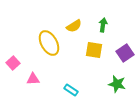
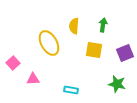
yellow semicircle: rotated 126 degrees clockwise
purple square: rotated 12 degrees clockwise
cyan rectangle: rotated 24 degrees counterclockwise
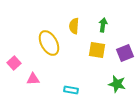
yellow square: moved 3 px right
pink square: moved 1 px right
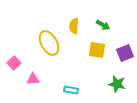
green arrow: rotated 112 degrees clockwise
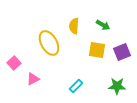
purple square: moved 3 px left, 1 px up
pink triangle: rotated 24 degrees counterclockwise
green star: moved 2 px down; rotated 12 degrees counterclockwise
cyan rectangle: moved 5 px right, 4 px up; rotated 56 degrees counterclockwise
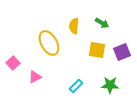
green arrow: moved 1 px left, 2 px up
pink square: moved 1 px left
pink triangle: moved 2 px right, 2 px up
green star: moved 7 px left, 1 px up
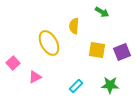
green arrow: moved 11 px up
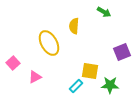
green arrow: moved 2 px right
yellow square: moved 7 px left, 21 px down
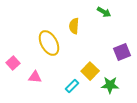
yellow square: rotated 36 degrees clockwise
pink triangle: rotated 32 degrees clockwise
cyan rectangle: moved 4 px left
